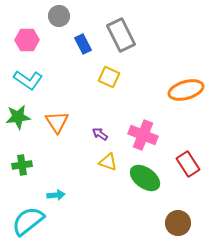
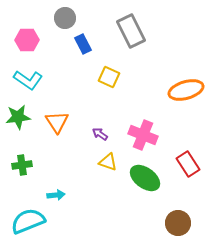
gray circle: moved 6 px right, 2 px down
gray rectangle: moved 10 px right, 4 px up
cyan semicircle: rotated 16 degrees clockwise
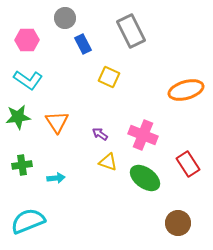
cyan arrow: moved 17 px up
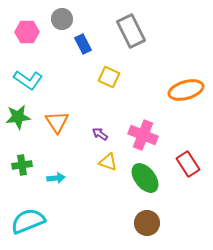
gray circle: moved 3 px left, 1 px down
pink hexagon: moved 8 px up
green ellipse: rotated 16 degrees clockwise
brown circle: moved 31 px left
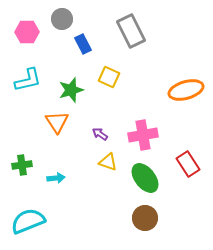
cyan L-shape: rotated 48 degrees counterclockwise
green star: moved 53 px right, 27 px up; rotated 10 degrees counterclockwise
pink cross: rotated 32 degrees counterclockwise
brown circle: moved 2 px left, 5 px up
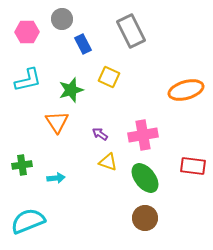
red rectangle: moved 5 px right, 2 px down; rotated 50 degrees counterclockwise
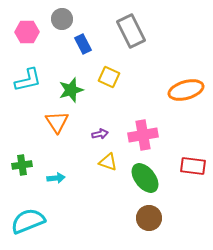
purple arrow: rotated 133 degrees clockwise
brown circle: moved 4 px right
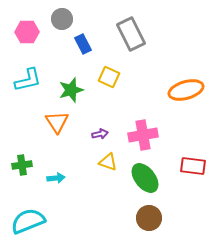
gray rectangle: moved 3 px down
